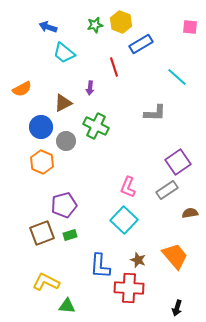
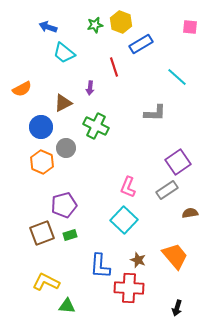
gray circle: moved 7 px down
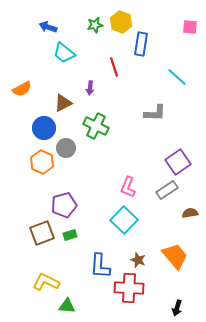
blue rectangle: rotated 50 degrees counterclockwise
blue circle: moved 3 px right, 1 px down
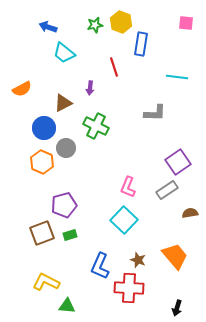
pink square: moved 4 px left, 4 px up
cyan line: rotated 35 degrees counterclockwise
blue L-shape: rotated 20 degrees clockwise
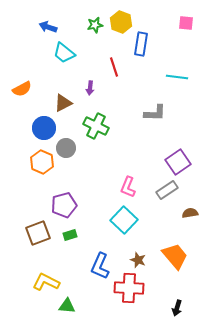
brown square: moved 4 px left
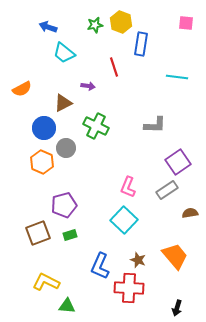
purple arrow: moved 2 px left, 2 px up; rotated 88 degrees counterclockwise
gray L-shape: moved 12 px down
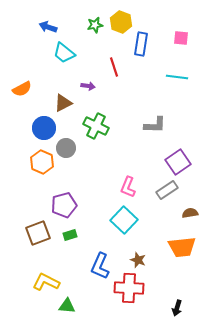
pink square: moved 5 px left, 15 px down
orange trapezoid: moved 7 px right, 9 px up; rotated 124 degrees clockwise
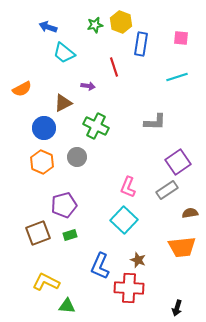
cyan line: rotated 25 degrees counterclockwise
gray L-shape: moved 3 px up
gray circle: moved 11 px right, 9 px down
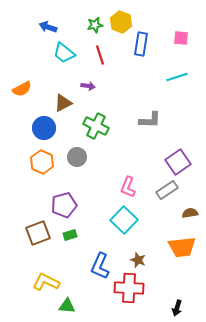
red line: moved 14 px left, 12 px up
gray L-shape: moved 5 px left, 2 px up
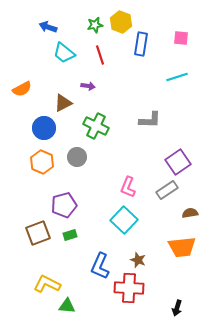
yellow L-shape: moved 1 px right, 2 px down
